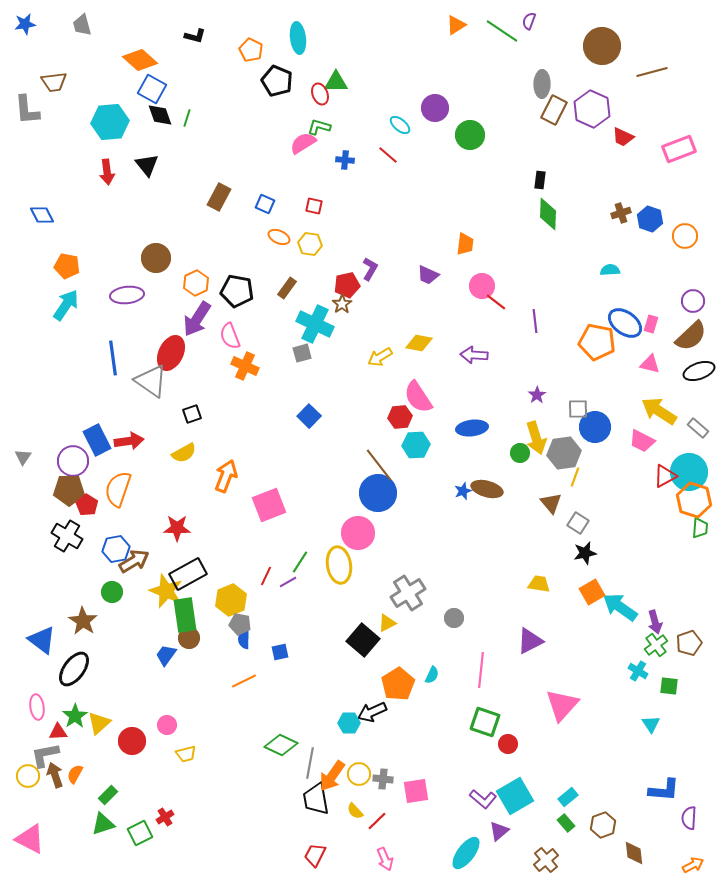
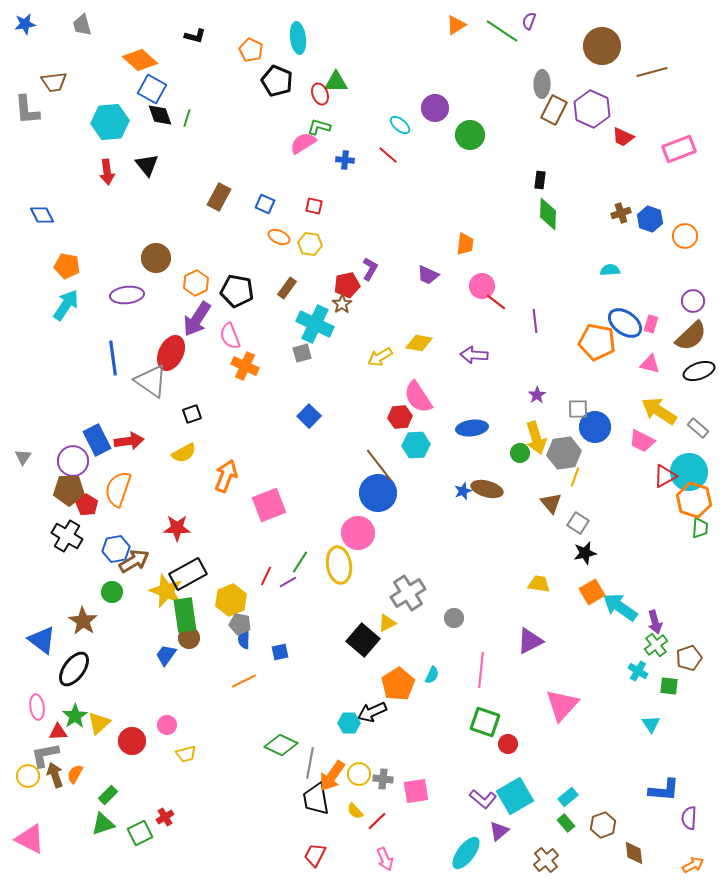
brown pentagon at (689, 643): moved 15 px down
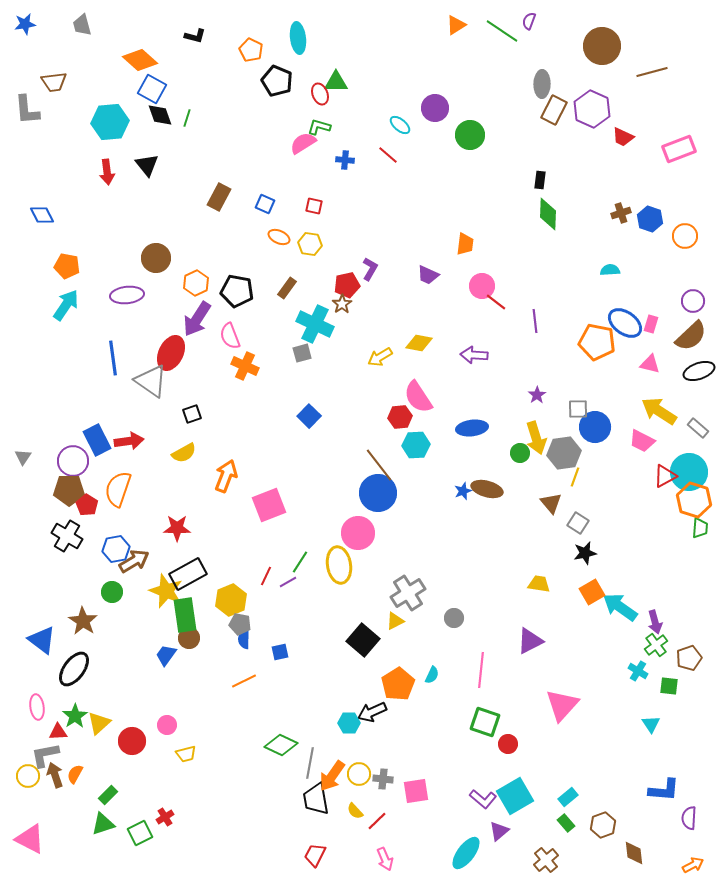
yellow triangle at (387, 623): moved 8 px right, 2 px up
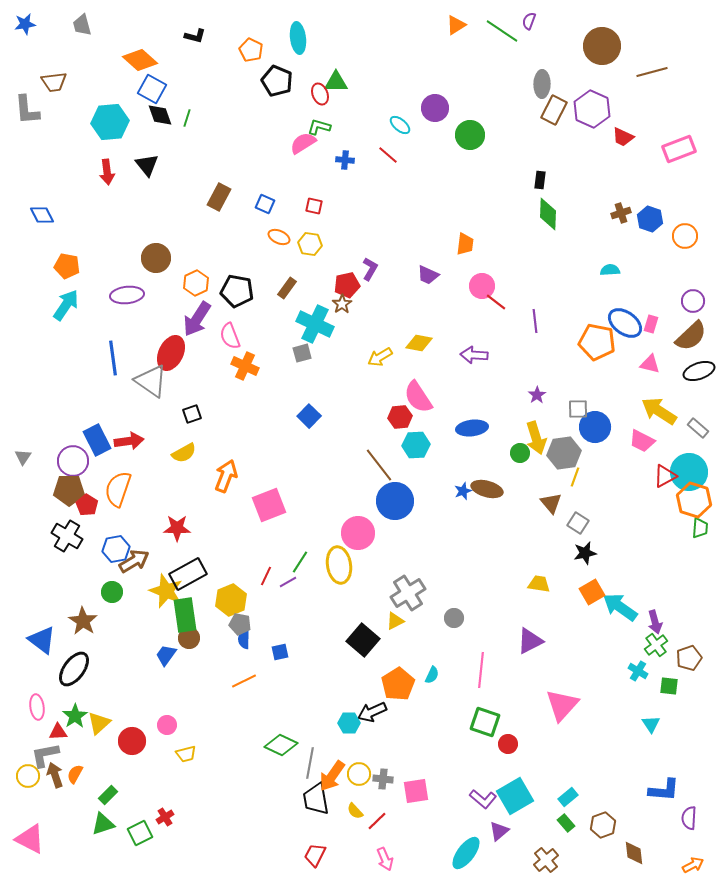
blue circle at (378, 493): moved 17 px right, 8 px down
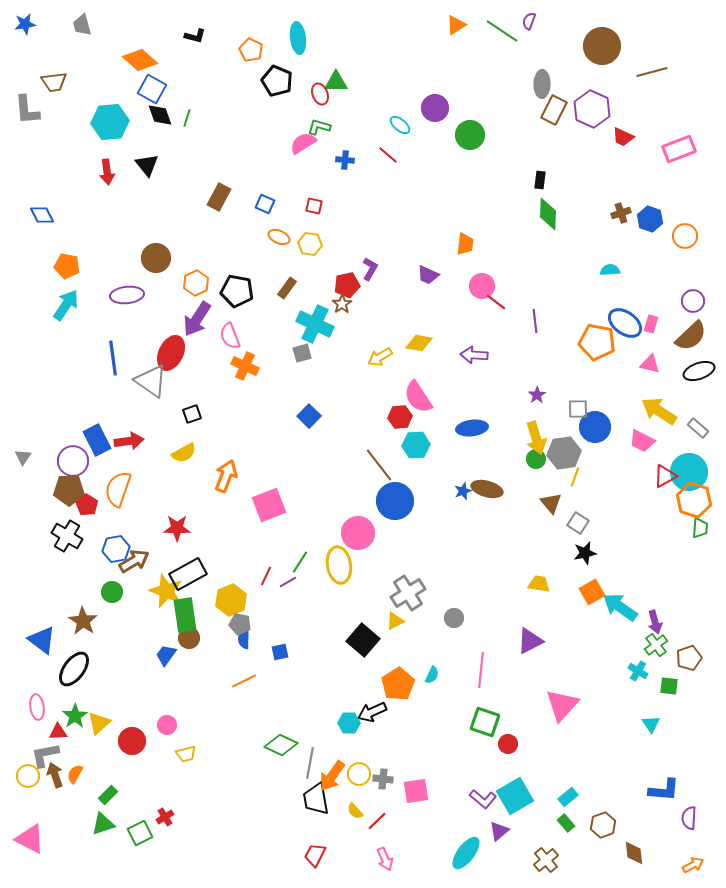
green circle at (520, 453): moved 16 px right, 6 px down
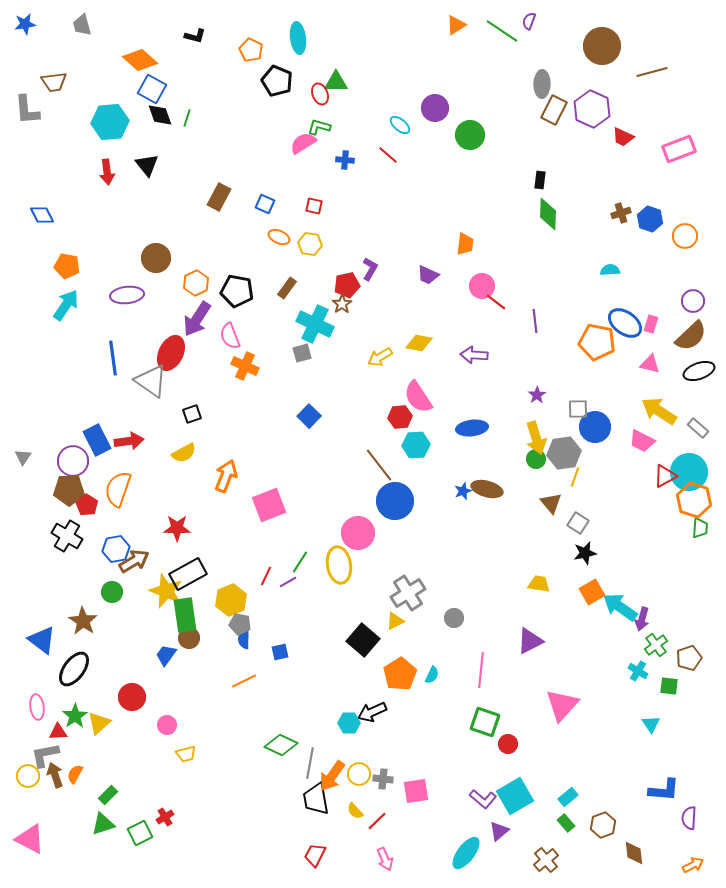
purple arrow at (655, 622): moved 13 px left, 3 px up; rotated 30 degrees clockwise
orange pentagon at (398, 684): moved 2 px right, 10 px up
red circle at (132, 741): moved 44 px up
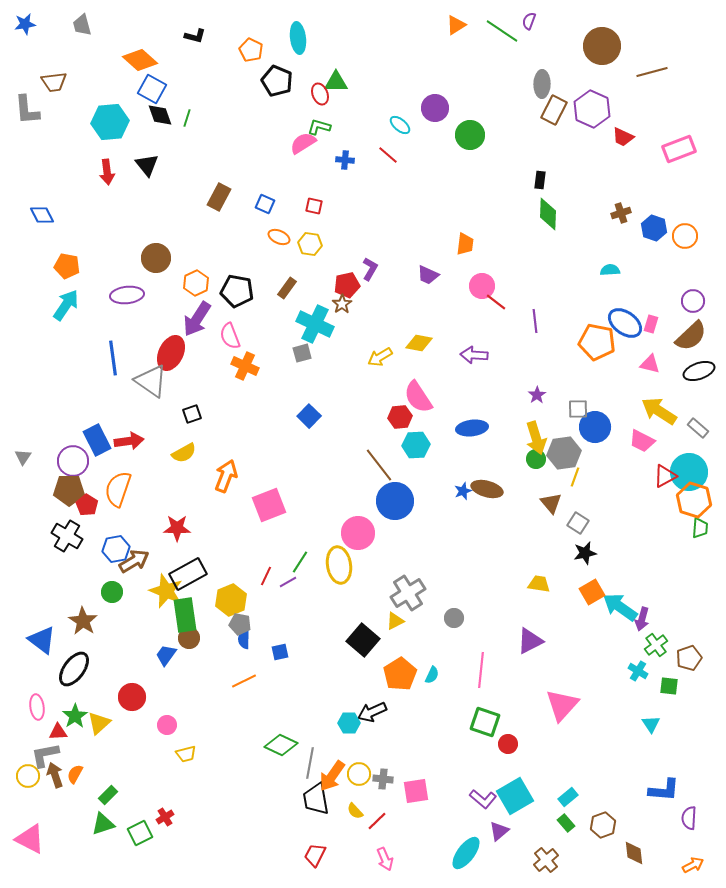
blue hexagon at (650, 219): moved 4 px right, 9 px down
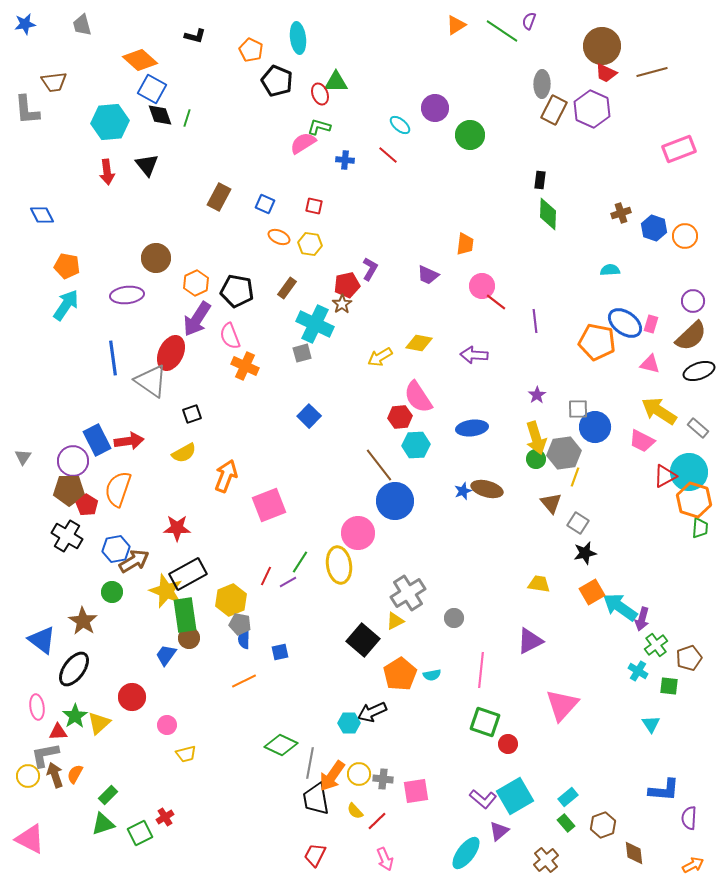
red trapezoid at (623, 137): moved 17 px left, 64 px up
cyan semicircle at (432, 675): rotated 54 degrees clockwise
